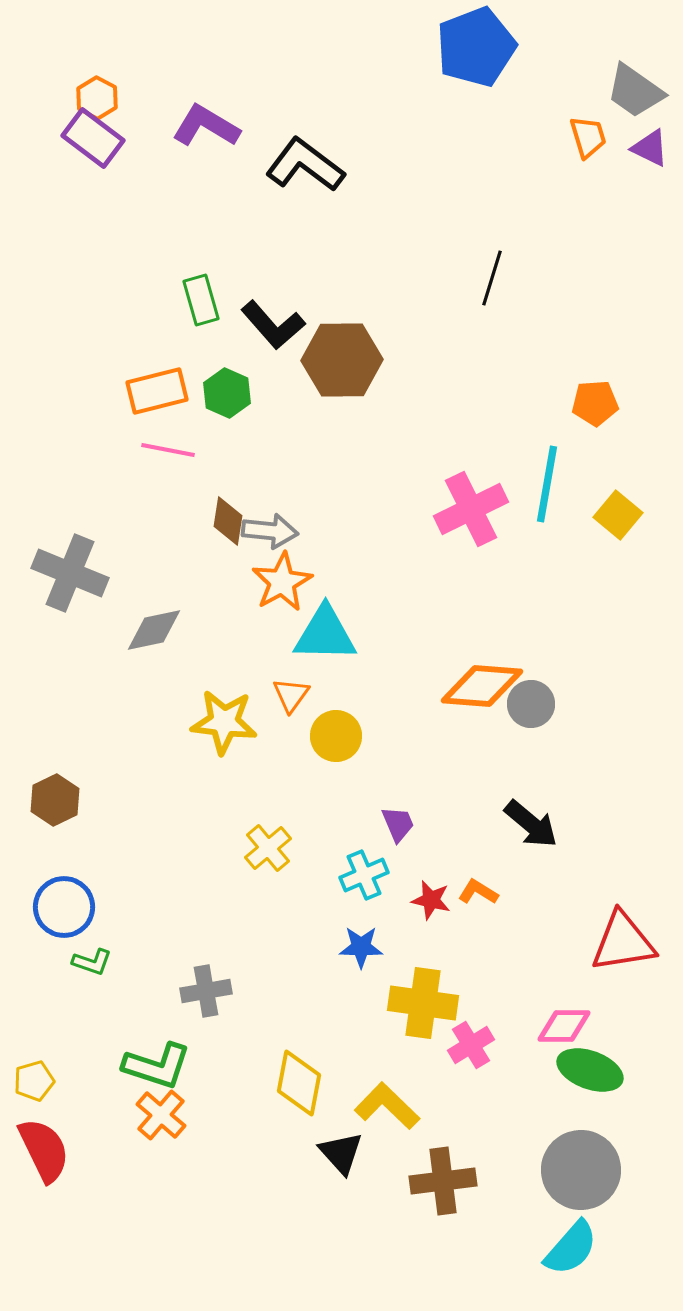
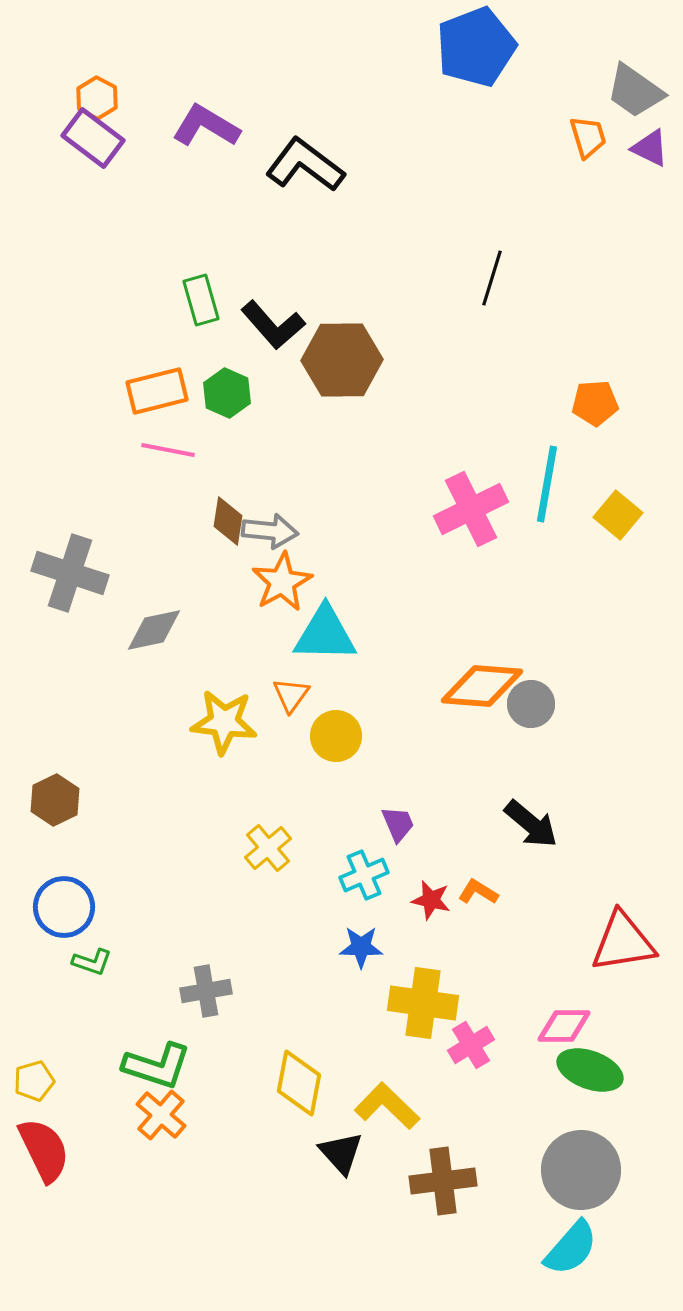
gray cross at (70, 573): rotated 4 degrees counterclockwise
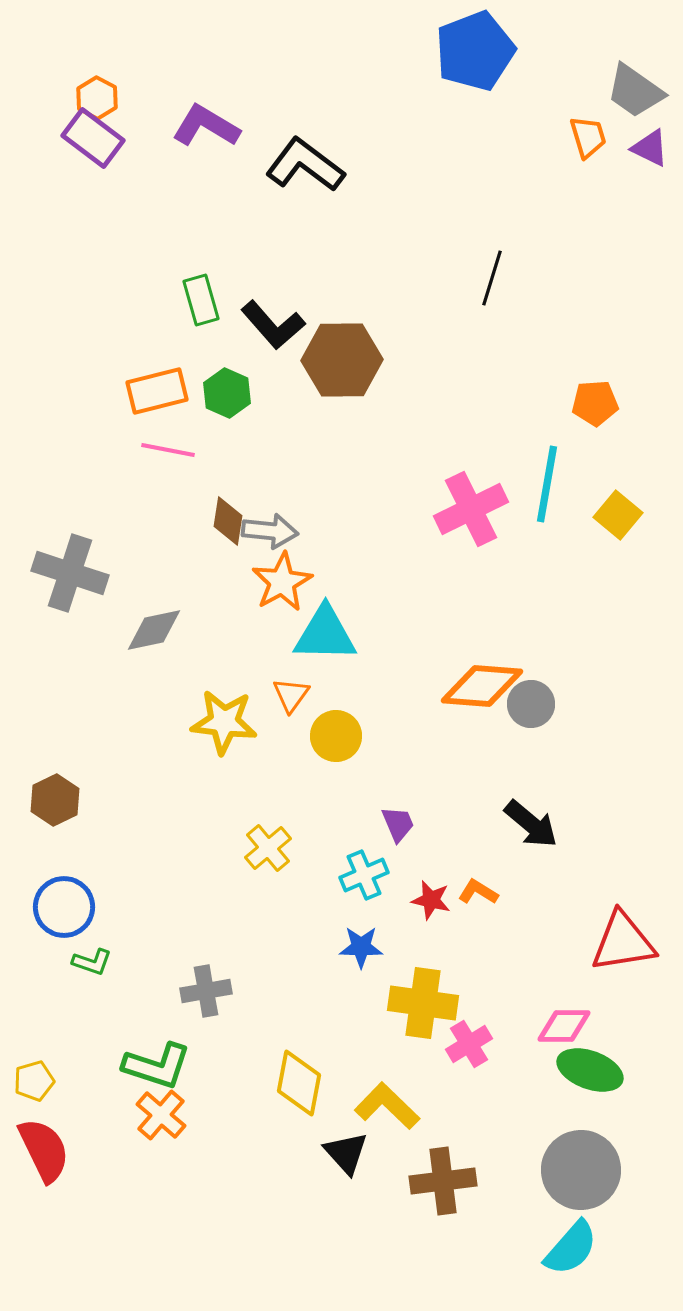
blue pentagon at (476, 47): moved 1 px left, 4 px down
pink cross at (471, 1045): moved 2 px left, 1 px up
black triangle at (341, 1153): moved 5 px right
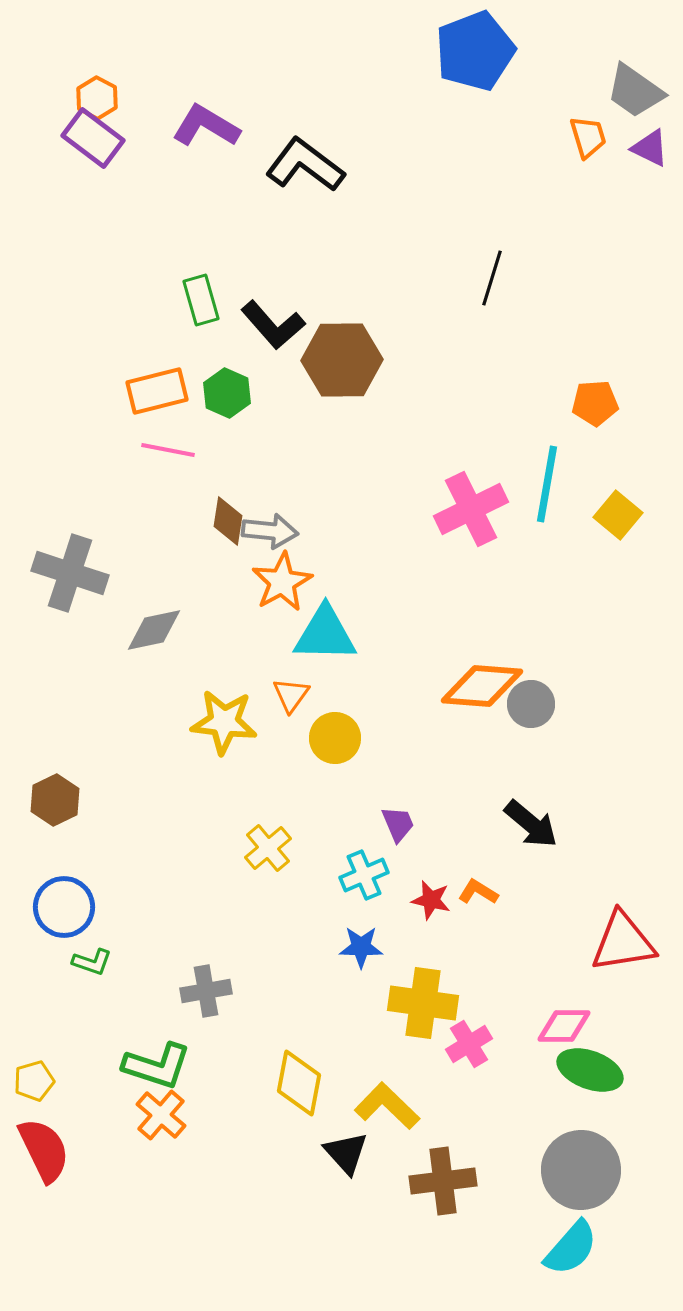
yellow circle at (336, 736): moved 1 px left, 2 px down
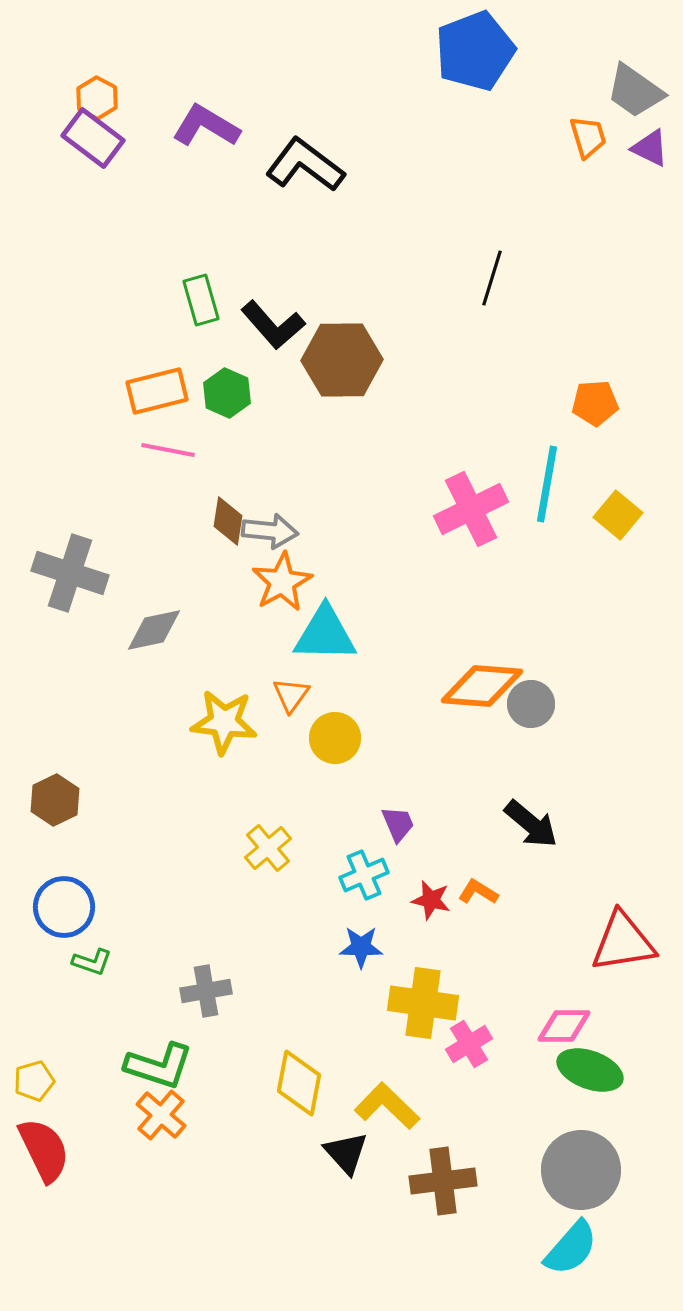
green L-shape at (157, 1066): moved 2 px right
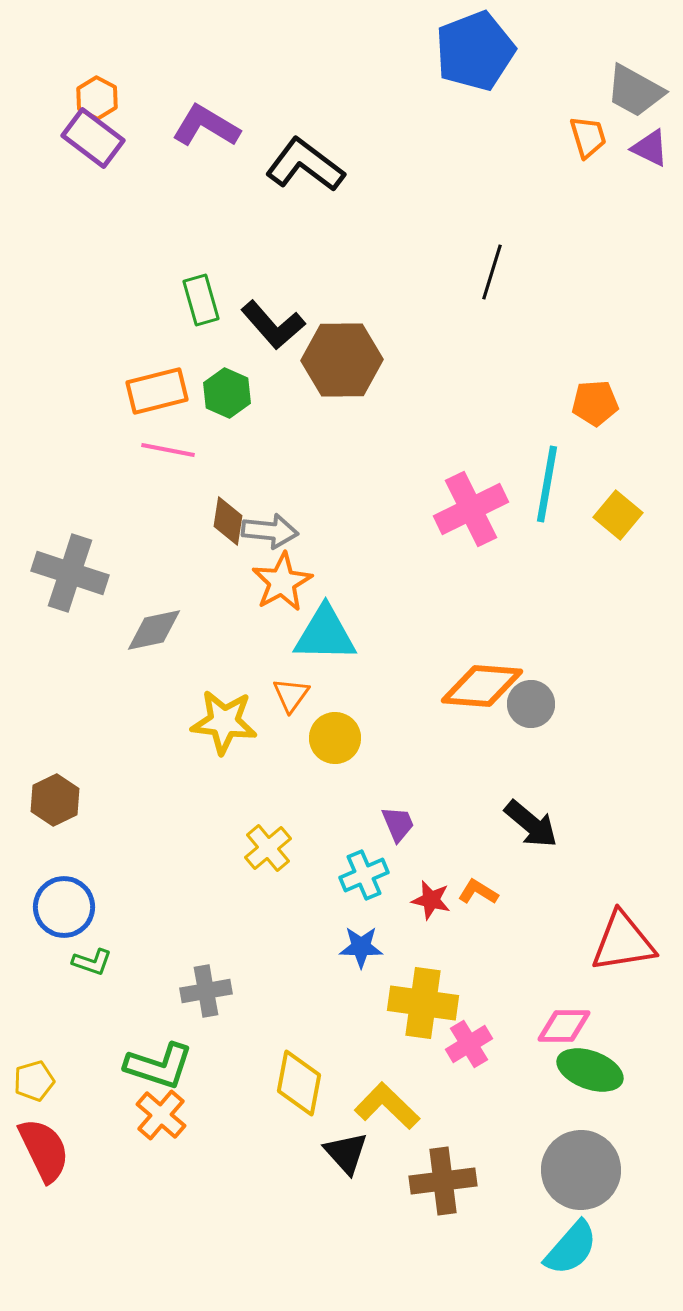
gray trapezoid at (635, 91): rotated 6 degrees counterclockwise
black line at (492, 278): moved 6 px up
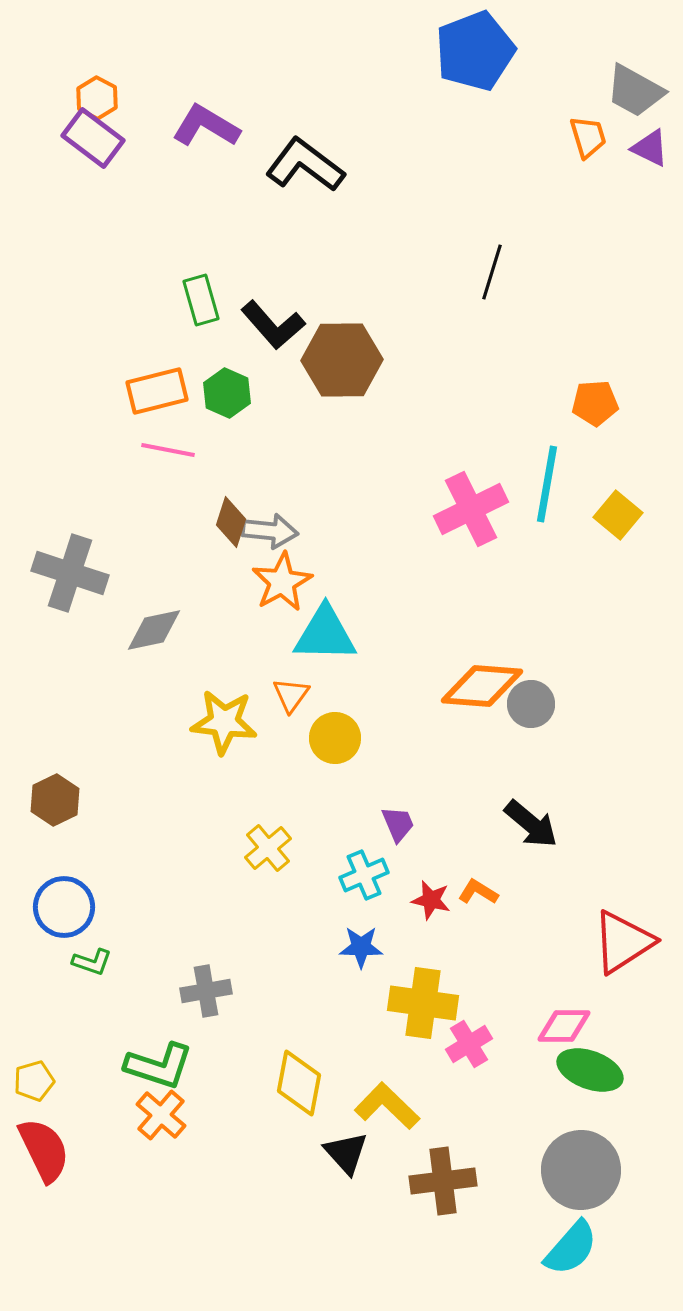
brown diamond at (228, 521): moved 3 px right, 1 px down; rotated 9 degrees clockwise
red triangle at (623, 942): rotated 24 degrees counterclockwise
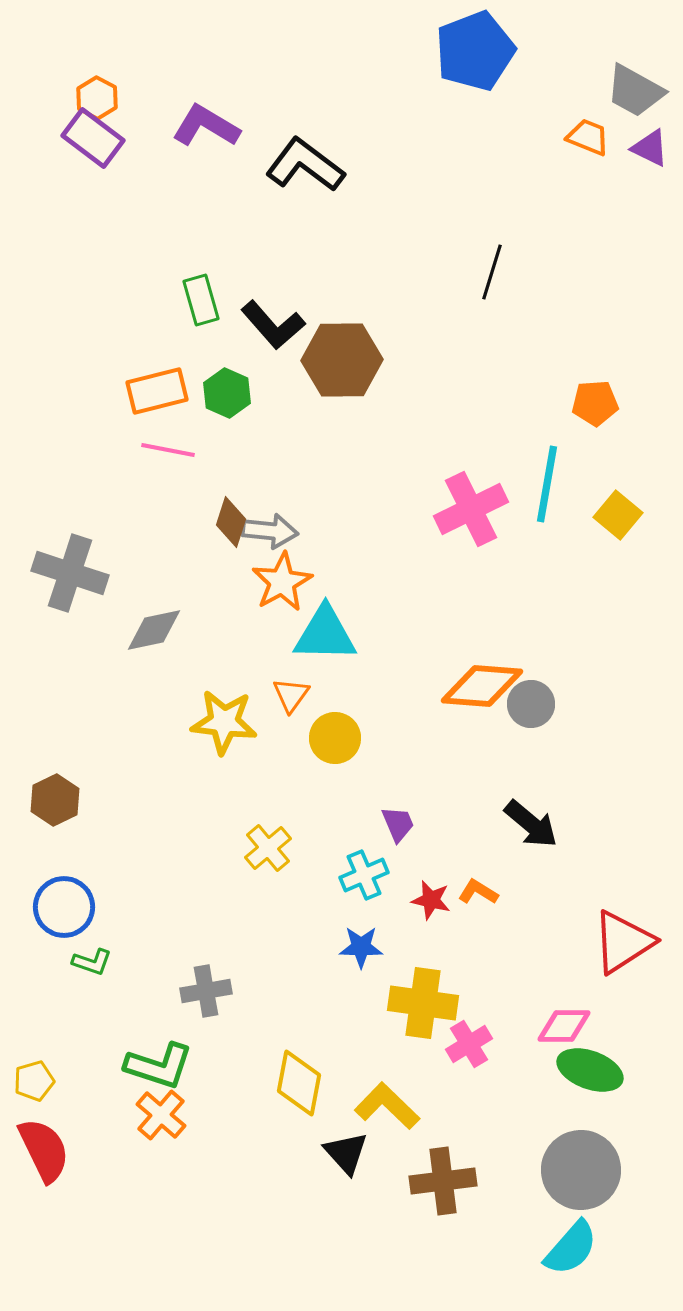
orange trapezoid at (588, 137): rotated 51 degrees counterclockwise
